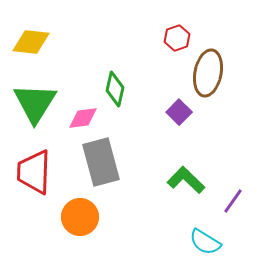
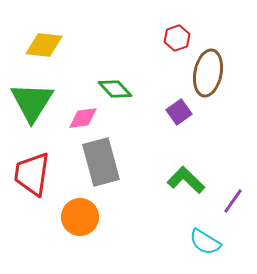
yellow diamond: moved 13 px right, 3 px down
green diamond: rotated 56 degrees counterclockwise
green triangle: moved 3 px left, 1 px up
purple square: rotated 10 degrees clockwise
red trapezoid: moved 2 px left, 2 px down; rotated 6 degrees clockwise
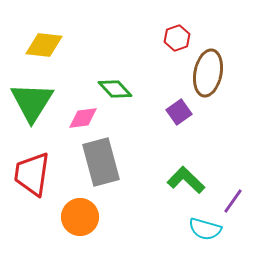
cyan semicircle: moved 13 px up; rotated 16 degrees counterclockwise
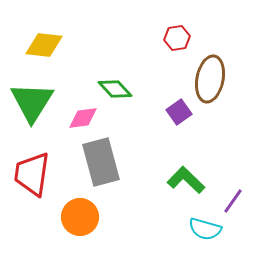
red hexagon: rotated 10 degrees clockwise
brown ellipse: moved 2 px right, 6 px down
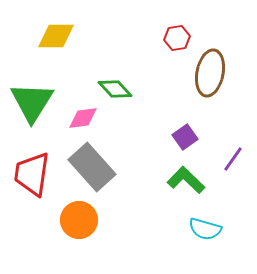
yellow diamond: moved 12 px right, 9 px up; rotated 6 degrees counterclockwise
brown ellipse: moved 6 px up
purple square: moved 6 px right, 25 px down
gray rectangle: moved 9 px left, 5 px down; rotated 27 degrees counterclockwise
purple line: moved 42 px up
orange circle: moved 1 px left, 3 px down
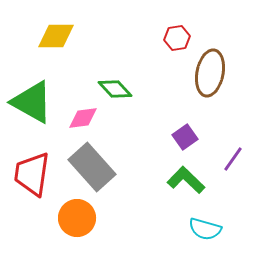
green triangle: rotated 33 degrees counterclockwise
orange circle: moved 2 px left, 2 px up
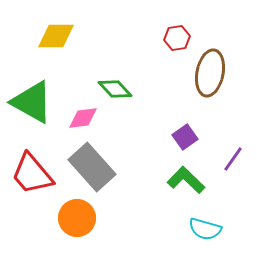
red trapezoid: rotated 48 degrees counterclockwise
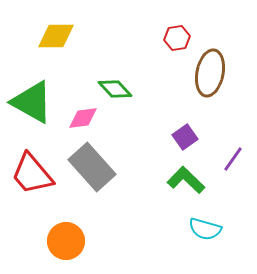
orange circle: moved 11 px left, 23 px down
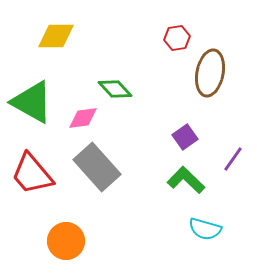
gray rectangle: moved 5 px right
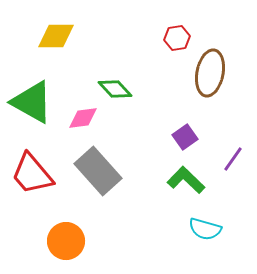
gray rectangle: moved 1 px right, 4 px down
